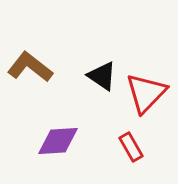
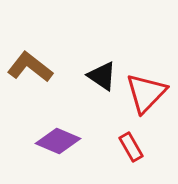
purple diamond: rotated 27 degrees clockwise
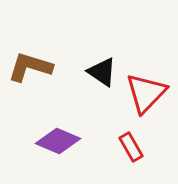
brown L-shape: rotated 21 degrees counterclockwise
black triangle: moved 4 px up
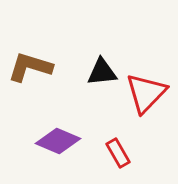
black triangle: rotated 40 degrees counterclockwise
red rectangle: moved 13 px left, 6 px down
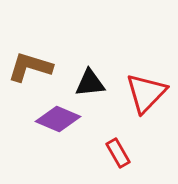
black triangle: moved 12 px left, 11 px down
purple diamond: moved 22 px up
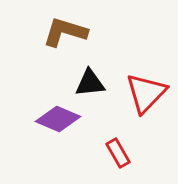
brown L-shape: moved 35 px right, 35 px up
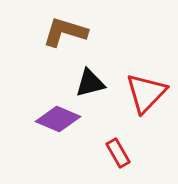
black triangle: rotated 8 degrees counterclockwise
